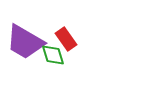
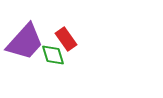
purple trapezoid: rotated 78 degrees counterclockwise
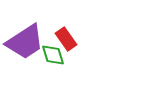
purple trapezoid: rotated 15 degrees clockwise
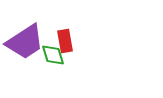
red rectangle: moved 1 px left, 2 px down; rotated 25 degrees clockwise
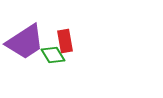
green diamond: rotated 15 degrees counterclockwise
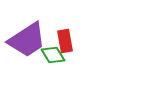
purple trapezoid: moved 2 px right, 2 px up
